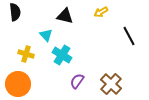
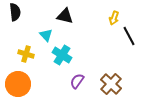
yellow arrow: moved 13 px right, 6 px down; rotated 40 degrees counterclockwise
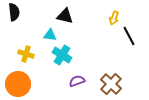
black semicircle: moved 1 px left
cyan triangle: moved 4 px right; rotated 40 degrees counterclockwise
purple semicircle: rotated 35 degrees clockwise
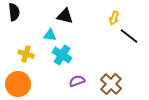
black line: rotated 24 degrees counterclockwise
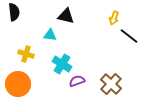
black triangle: moved 1 px right
cyan cross: moved 9 px down
